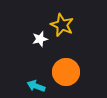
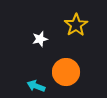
yellow star: moved 14 px right; rotated 15 degrees clockwise
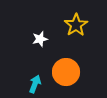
cyan arrow: moved 1 px left, 2 px up; rotated 90 degrees clockwise
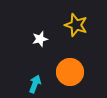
yellow star: rotated 20 degrees counterclockwise
orange circle: moved 4 px right
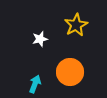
yellow star: rotated 25 degrees clockwise
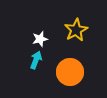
yellow star: moved 5 px down
cyan arrow: moved 1 px right, 24 px up
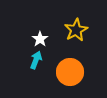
white star: rotated 21 degrees counterclockwise
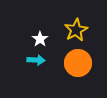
cyan arrow: rotated 72 degrees clockwise
orange circle: moved 8 px right, 9 px up
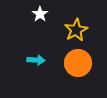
white star: moved 25 px up
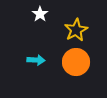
orange circle: moved 2 px left, 1 px up
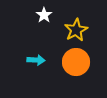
white star: moved 4 px right, 1 px down
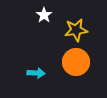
yellow star: rotated 20 degrees clockwise
cyan arrow: moved 13 px down
